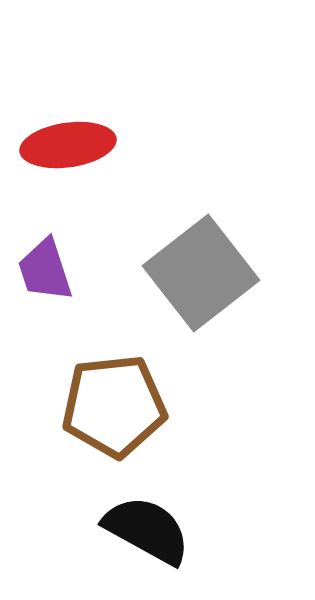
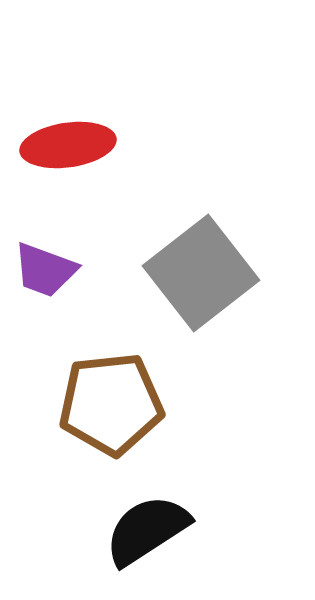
purple trapezoid: rotated 52 degrees counterclockwise
brown pentagon: moved 3 px left, 2 px up
black semicircle: rotated 62 degrees counterclockwise
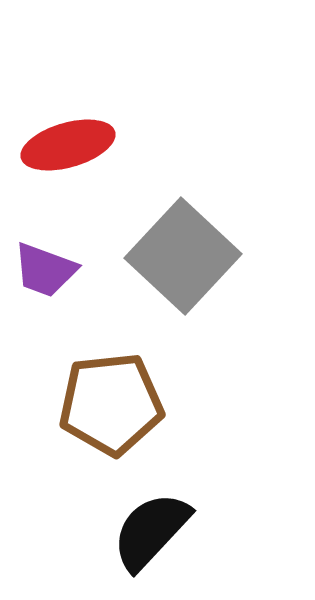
red ellipse: rotated 8 degrees counterclockwise
gray square: moved 18 px left, 17 px up; rotated 9 degrees counterclockwise
black semicircle: moved 4 px right, 1 px down; rotated 14 degrees counterclockwise
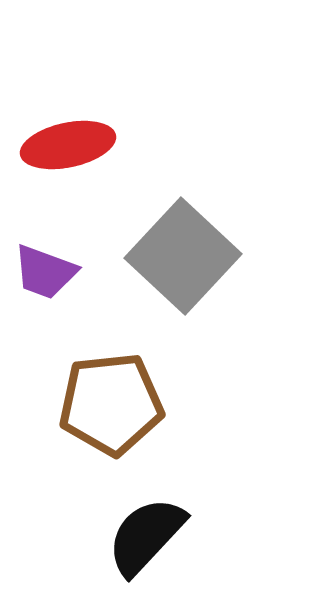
red ellipse: rotated 4 degrees clockwise
purple trapezoid: moved 2 px down
black semicircle: moved 5 px left, 5 px down
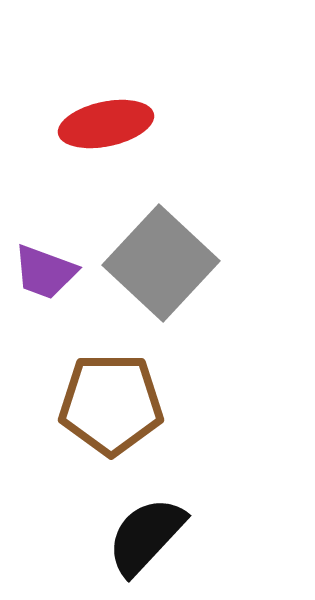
red ellipse: moved 38 px right, 21 px up
gray square: moved 22 px left, 7 px down
brown pentagon: rotated 6 degrees clockwise
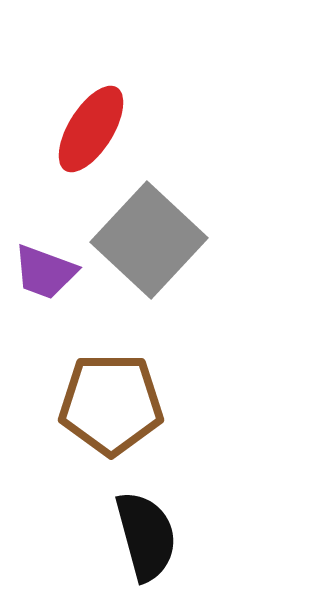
red ellipse: moved 15 px left, 5 px down; rotated 46 degrees counterclockwise
gray square: moved 12 px left, 23 px up
black semicircle: rotated 122 degrees clockwise
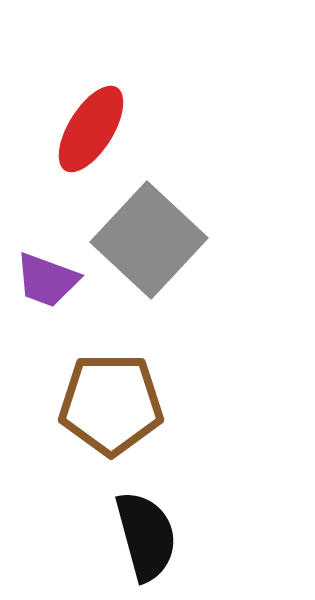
purple trapezoid: moved 2 px right, 8 px down
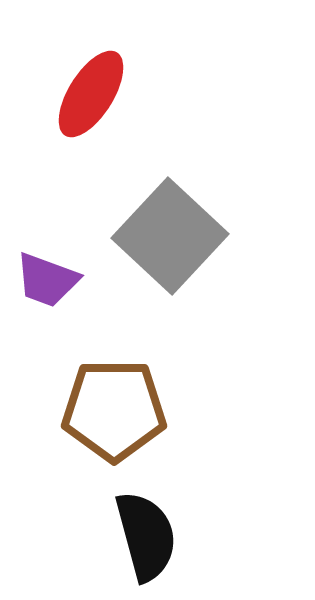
red ellipse: moved 35 px up
gray square: moved 21 px right, 4 px up
brown pentagon: moved 3 px right, 6 px down
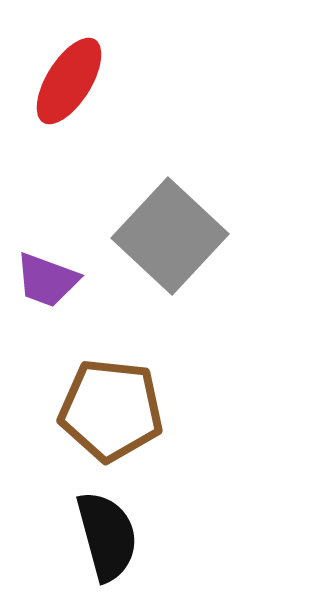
red ellipse: moved 22 px left, 13 px up
brown pentagon: moved 3 px left; rotated 6 degrees clockwise
black semicircle: moved 39 px left
